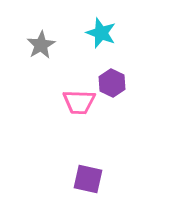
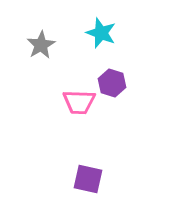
purple hexagon: rotated 8 degrees counterclockwise
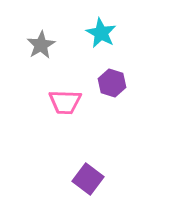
cyan star: rotated 8 degrees clockwise
pink trapezoid: moved 14 px left
purple square: rotated 24 degrees clockwise
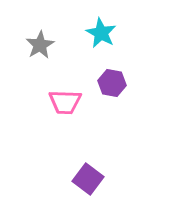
gray star: moved 1 px left
purple hexagon: rotated 8 degrees counterclockwise
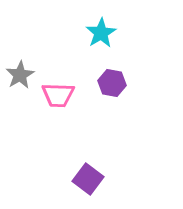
cyan star: rotated 12 degrees clockwise
gray star: moved 20 px left, 30 px down
pink trapezoid: moved 7 px left, 7 px up
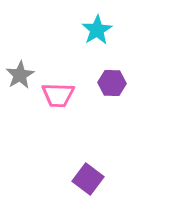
cyan star: moved 4 px left, 3 px up
purple hexagon: rotated 8 degrees counterclockwise
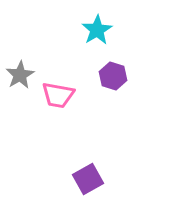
purple hexagon: moved 1 px right, 7 px up; rotated 16 degrees clockwise
pink trapezoid: rotated 8 degrees clockwise
purple square: rotated 24 degrees clockwise
